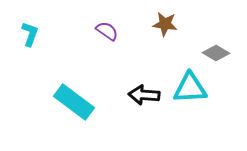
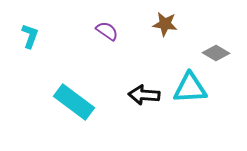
cyan L-shape: moved 2 px down
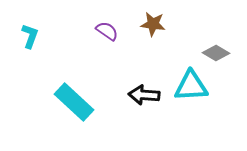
brown star: moved 12 px left
cyan triangle: moved 1 px right, 2 px up
cyan rectangle: rotated 6 degrees clockwise
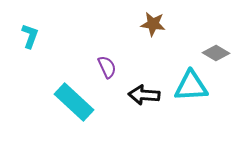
purple semicircle: moved 36 px down; rotated 30 degrees clockwise
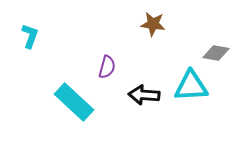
gray diamond: rotated 20 degrees counterclockwise
purple semicircle: rotated 40 degrees clockwise
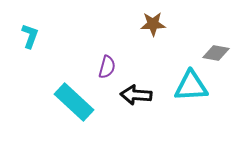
brown star: rotated 10 degrees counterclockwise
black arrow: moved 8 px left
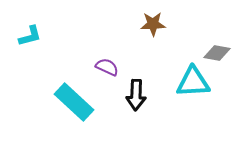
cyan L-shape: rotated 55 degrees clockwise
gray diamond: moved 1 px right
purple semicircle: rotated 80 degrees counterclockwise
cyan triangle: moved 2 px right, 4 px up
black arrow: rotated 92 degrees counterclockwise
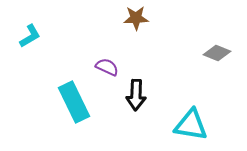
brown star: moved 17 px left, 6 px up
cyan L-shape: rotated 15 degrees counterclockwise
gray diamond: rotated 12 degrees clockwise
cyan triangle: moved 2 px left, 43 px down; rotated 12 degrees clockwise
cyan rectangle: rotated 21 degrees clockwise
